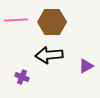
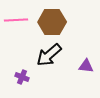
black arrow: rotated 36 degrees counterclockwise
purple triangle: rotated 35 degrees clockwise
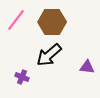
pink line: rotated 50 degrees counterclockwise
purple triangle: moved 1 px right, 1 px down
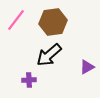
brown hexagon: moved 1 px right; rotated 8 degrees counterclockwise
purple triangle: rotated 35 degrees counterclockwise
purple cross: moved 7 px right, 3 px down; rotated 24 degrees counterclockwise
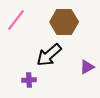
brown hexagon: moved 11 px right; rotated 8 degrees clockwise
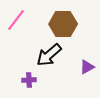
brown hexagon: moved 1 px left, 2 px down
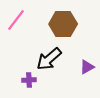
black arrow: moved 4 px down
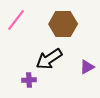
black arrow: rotated 8 degrees clockwise
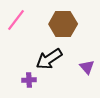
purple triangle: rotated 42 degrees counterclockwise
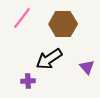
pink line: moved 6 px right, 2 px up
purple cross: moved 1 px left, 1 px down
